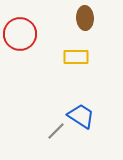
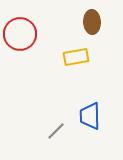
brown ellipse: moved 7 px right, 4 px down
yellow rectangle: rotated 10 degrees counterclockwise
blue trapezoid: moved 9 px right; rotated 124 degrees counterclockwise
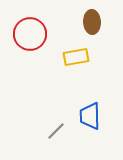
red circle: moved 10 px right
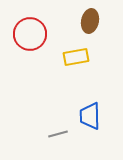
brown ellipse: moved 2 px left, 1 px up; rotated 15 degrees clockwise
gray line: moved 2 px right, 3 px down; rotated 30 degrees clockwise
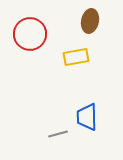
blue trapezoid: moved 3 px left, 1 px down
